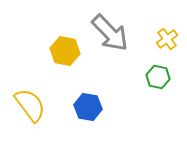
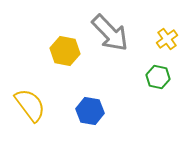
blue hexagon: moved 2 px right, 4 px down
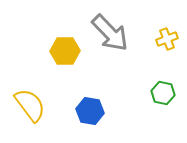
yellow cross: rotated 15 degrees clockwise
yellow hexagon: rotated 12 degrees counterclockwise
green hexagon: moved 5 px right, 16 px down
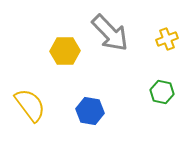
green hexagon: moved 1 px left, 1 px up
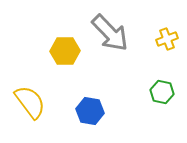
yellow semicircle: moved 3 px up
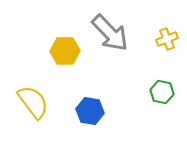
yellow semicircle: moved 3 px right
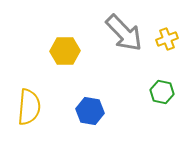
gray arrow: moved 14 px right
yellow semicircle: moved 4 px left, 5 px down; rotated 42 degrees clockwise
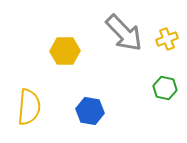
green hexagon: moved 3 px right, 4 px up
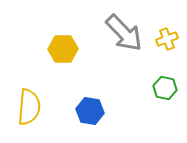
yellow hexagon: moved 2 px left, 2 px up
